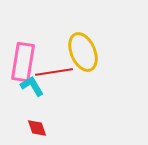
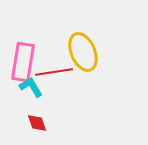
cyan L-shape: moved 1 px left, 1 px down
red diamond: moved 5 px up
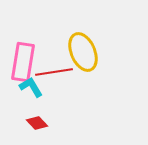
red diamond: rotated 25 degrees counterclockwise
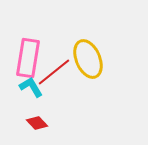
yellow ellipse: moved 5 px right, 7 px down
pink rectangle: moved 5 px right, 4 px up
red line: rotated 30 degrees counterclockwise
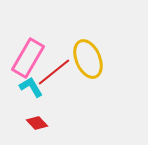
pink rectangle: rotated 21 degrees clockwise
